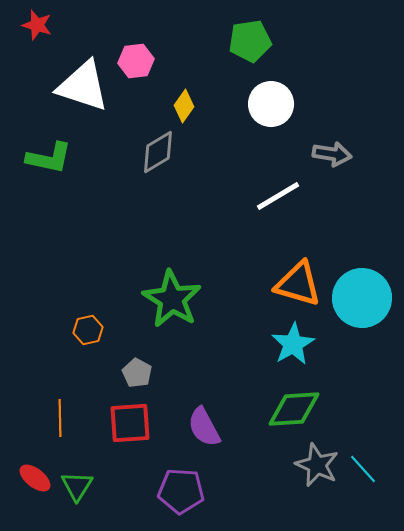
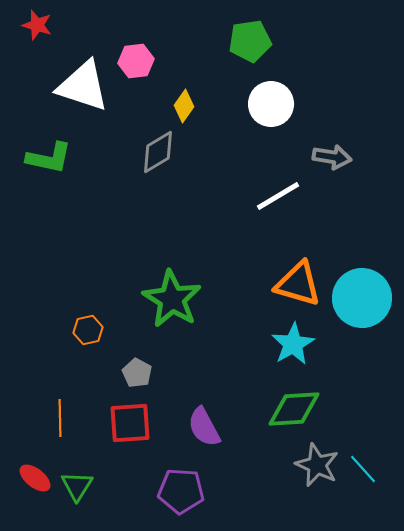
gray arrow: moved 3 px down
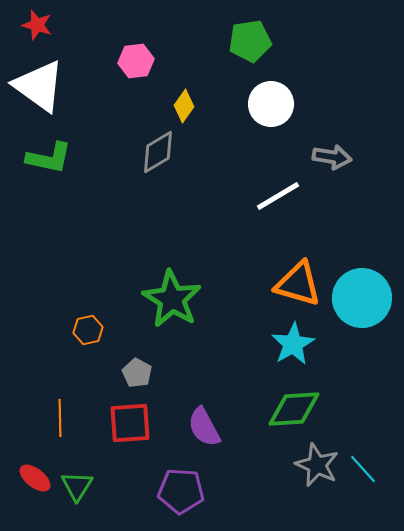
white triangle: moved 44 px left; rotated 18 degrees clockwise
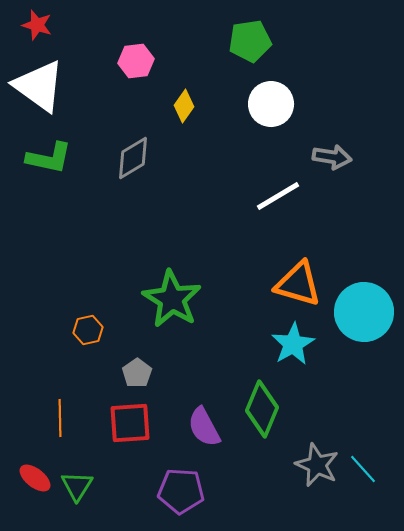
gray diamond: moved 25 px left, 6 px down
cyan circle: moved 2 px right, 14 px down
gray pentagon: rotated 8 degrees clockwise
green diamond: moved 32 px left; rotated 64 degrees counterclockwise
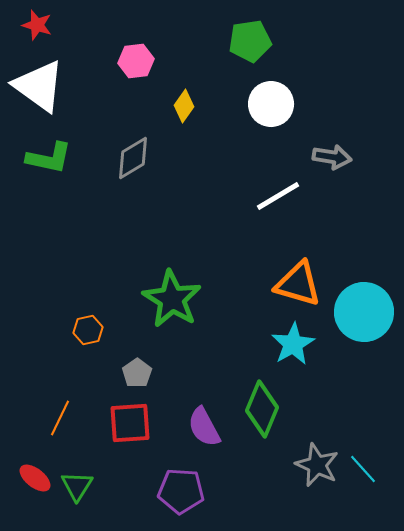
orange line: rotated 27 degrees clockwise
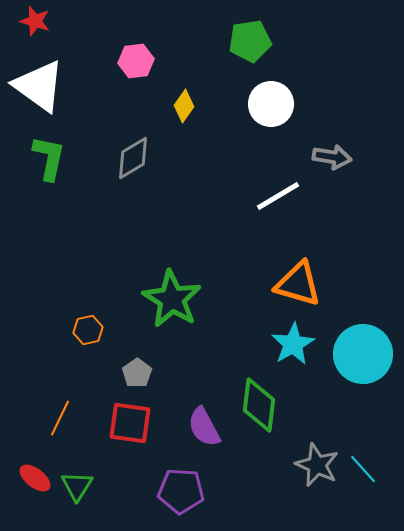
red star: moved 2 px left, 4 px up
green L-shape: rotated 90 degrees counterclockwise
cyan circle: moved 1 px left, 42 px down
green diamond: moved 3 px left, 4 px up; rotated 16 degrees counterclockwise
red square: rotated 12 degrees clockwise
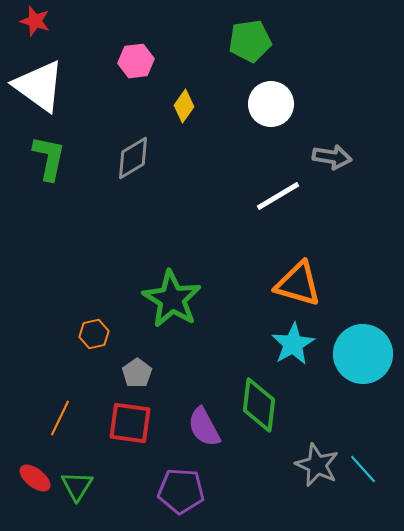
orange hexagon: moved 6 px right, 4 px down
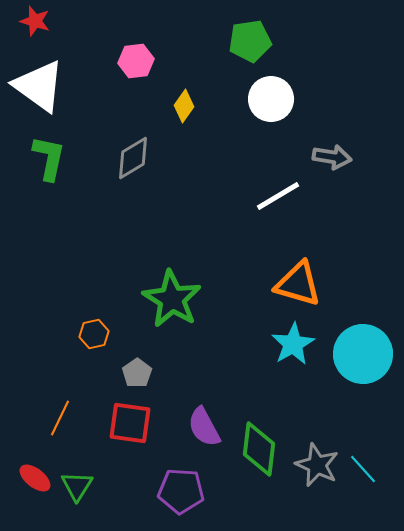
white circle: moved 5 px up
green diamond: moved 44 px down
